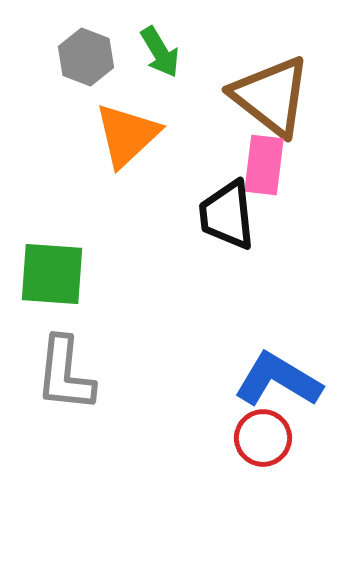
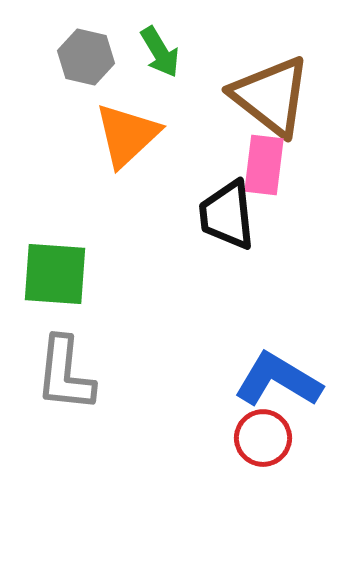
gray hexagon: rotated 8 degrees counterclockwise
green square: moved 3 px right
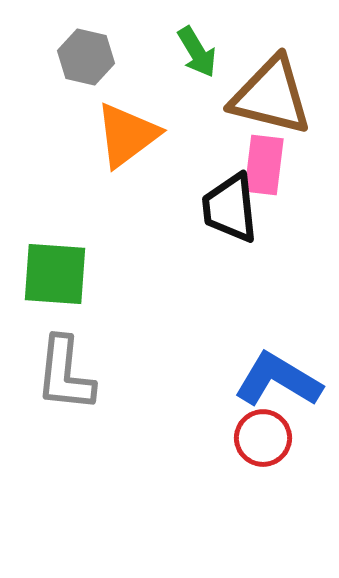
green arrow: moved 37 px right
brown triangle: rotated 24 degrees counterclockwise
orange triangle: rotated 6 degrees clockwise
black trapezoid: moved 3 px right, 7 px up
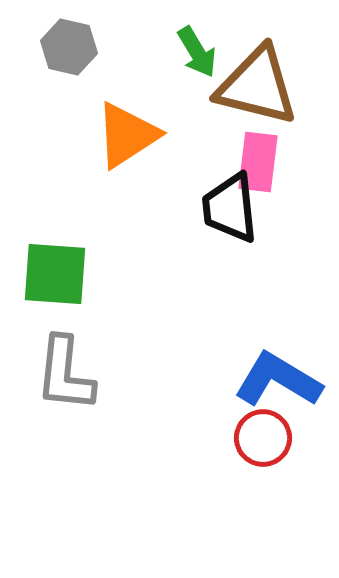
gray hexagon: moved 17 px left, 10 px up
brown triangle: moved 14 px left, 10 px up
orange triangle: rotated 4 degrees clockwise
pink rectangle: moved 6 px left, 3 px up
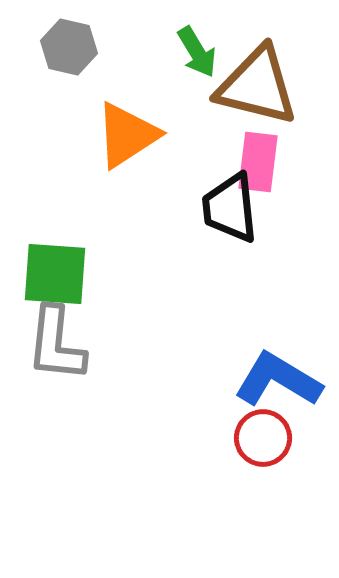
gray L-shape: moved 9 px left, 30 px up
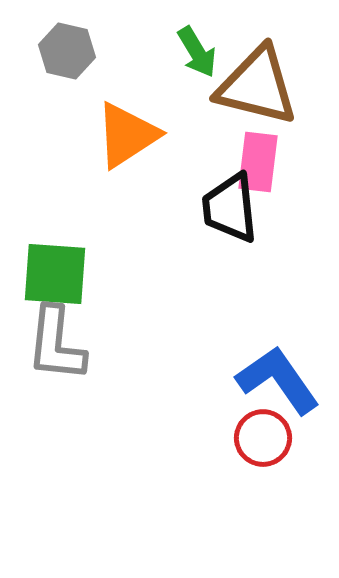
gray hexagon: moved 2 px left, 4 px down
blue L-shape: rotated 24 degrees clockwise
